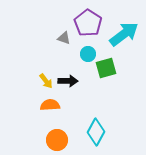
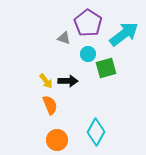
orange semicircle: rotated 72 degrees clockwise
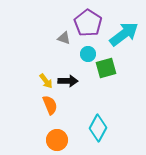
cyan diamond: moved 2 px right, 4 px up
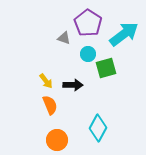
black arrow: moved 5 px right, 4 px down
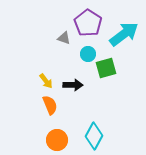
cyan diamond: moved 4 px left, 8 px down
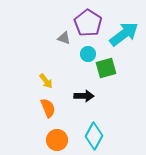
black arrow: moved 11 px right, 11 px down
orange semicircle: moved 2 px left, 3 px down
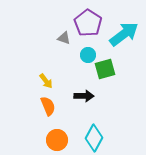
cyan circle: moved 1 px down
green square: moved 1 px left, 1 px down
orange semicircle: moved 2 px up
cyan diamond: moved 2 px down
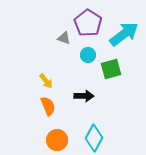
green square: moved 6 px right
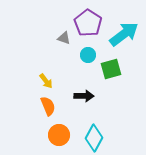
orange circle: moved 2 px right, 5 px up
